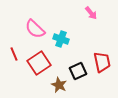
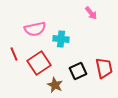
pink semicircle: rotated 55 degrees counterclockwise
cyan cross: rotated 14 degrees counterclockwise
red trapezoid: moved 2 px right, 6 px down
brown star: moved 4 px left
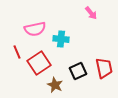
red line: moved 3 px right, 2 px up
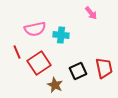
cyan cross: moved 4 px up
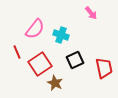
pink semicircle: rotated 40 degrees counterclockwise
cyan cross: rotated 14 degrees clockwise
red square: moved 1 px right, 1 px down
black square: moved 3 px left, 11 px up
brown star: moved 2 px up
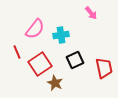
cyan cross: rotated 28 degrees counterclockwise
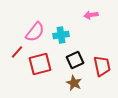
pink arrow: moved 2 px down; rotated 120 degrees clockwise
pink semicircle: moved 3 px down
red line: rotated 64 degrees clockwise
red square: rotated 20 degrees clockwise
red trapezoid: moved 2 px left, 2 px up
brown star: moved 19 px right
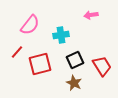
pink semicircle: moved 5 px left, 7 px up
red trapezoid: rotated 20 degrees counterclockwise
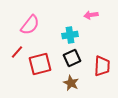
cyan cross: moved 9 px right
black square: moved 3 px left, 2 px up
red trapezoid: rotated 35 degrees clockwise
brown star: moved 3 px left
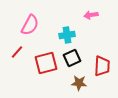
pink semicircle: rotated 10 degrees counterclockwise
cyan cross: moved 3 px left
red square: moved 6 px right, 1 px up
brown star: moved 8 px right; rotated 21 degrees counterclockwise
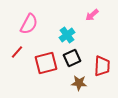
pink arrow: moved 1 px right; rotated 32 degrees counterclockwise
pink semicircle: moved 1 px left, 1 px up
cyan cross: rotated 28 degrees counterclockwise
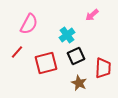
black square: moved 4 px right, 2 px up
red trapezoid: moved 1 px right, 2 px down
brown star: rotated 21 degrees clockwise
